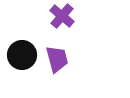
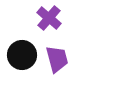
purple cross: moved 13 px left, 2 px down
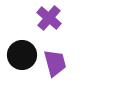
purple trapezoid: moved 2 px left, 4 px down
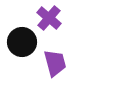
black circle: moved 13 px up
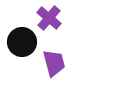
purple trapezoid: moved 1 px left
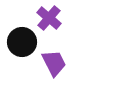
purple trapezoid: rotated 12 degrees counterclockwise
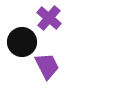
purple trapezoid: moved 7 px left, 3 px down
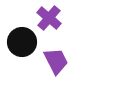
purple trapezoid: moved 9 px right, 5 px up
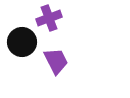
purple cross: rotated 30 degrees clockwise
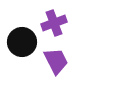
purple cross: moved 5 px right, 5 px down
